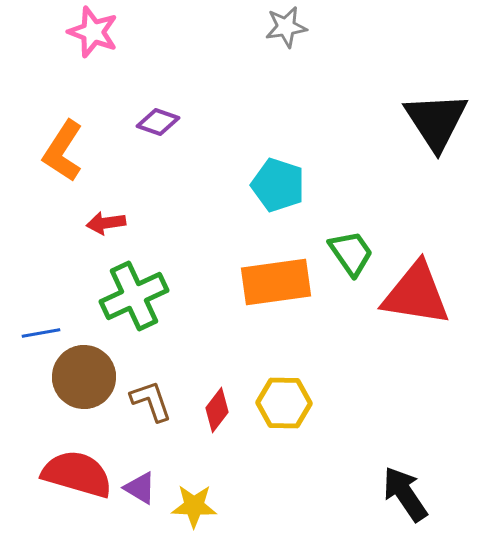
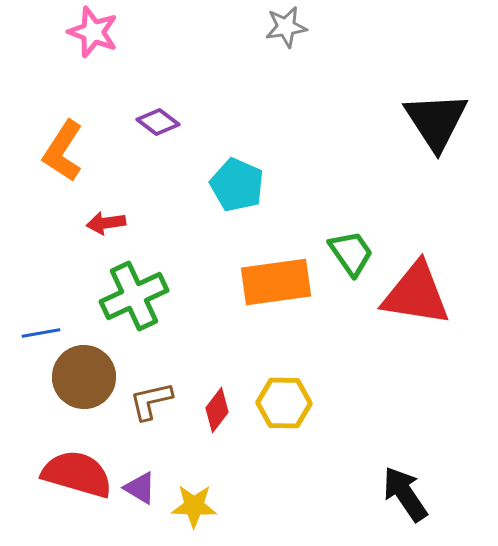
purple diamond: rotated 18 degrees clockwise
cyan pentagon: moved 41 px left; rotated 6 degrees clockwise
brown L-shape: rotated 84 degrees counterclockwise
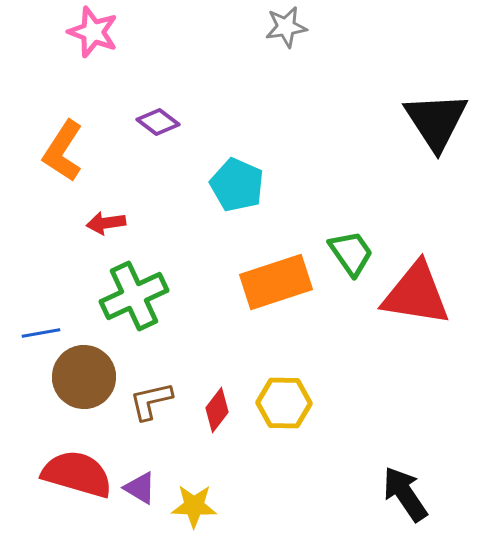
orange rectangle: rotated 10 degrees counterclockwise
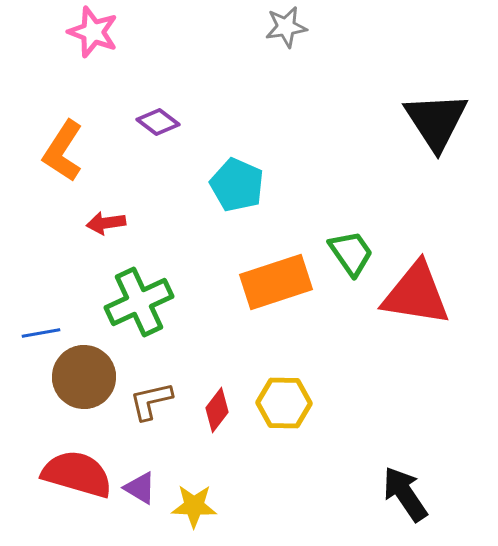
green cross: moved 5 px right, 6 px down
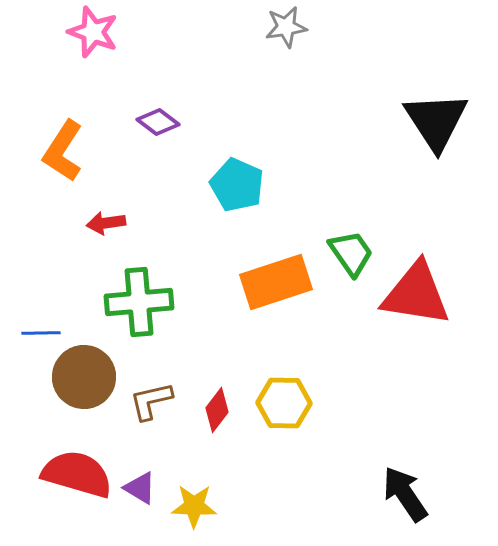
green cross: rotated 20 degrees clockwise
blue line: rotated 9 degrees clockwise
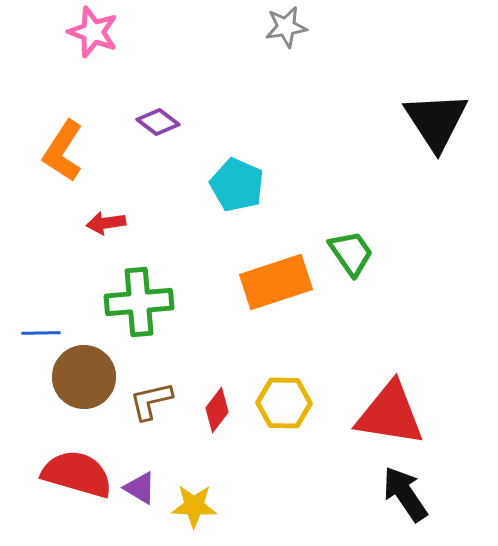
red triangle: moved 26 px left, 120 px down
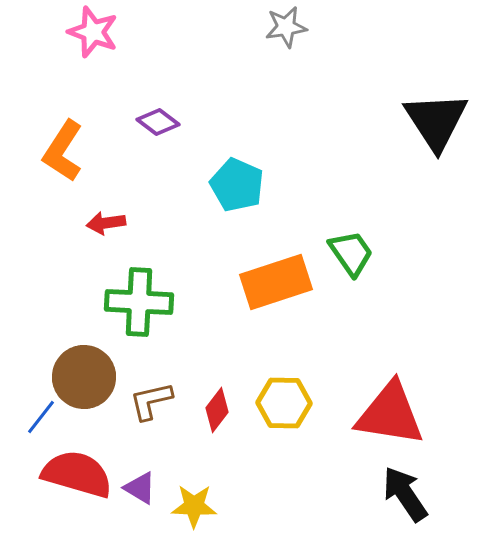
green cross: rotated 8 degrees clockwise
blue line: moved 84 px down; rotated 51 degrees counterclockwise
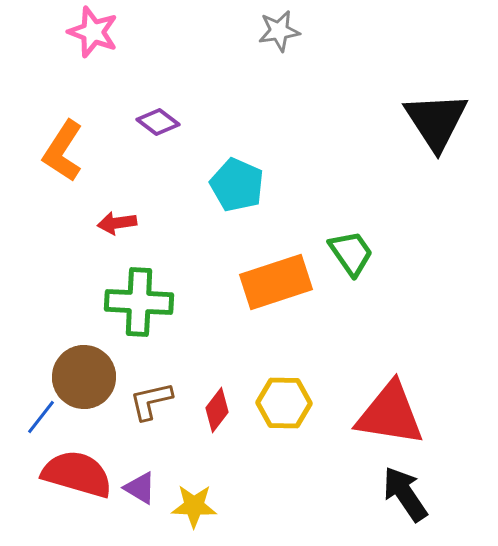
gray star: moved 7 px left, 4 px down
red arrow: moved 11 px right
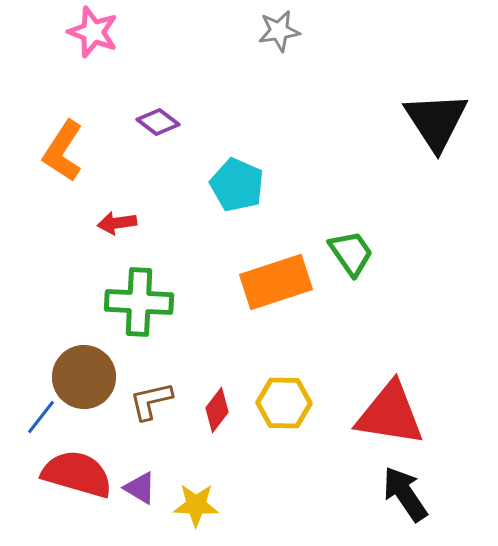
yellow star: moved 2 px right, 1 px up
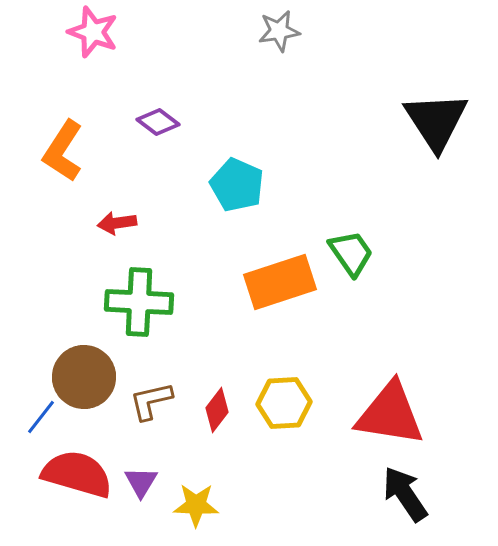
orange rectangle: moved 4 px right
yellow hexagon: rotated 4 degrees counterclockwise
purple triangle: moved 1 px right, 6 px up; rotated 30 degrees clockwise
